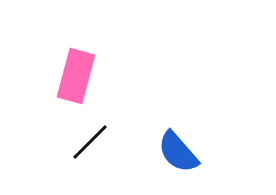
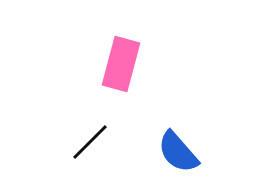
pink rectangle: moved 45 px right, 12 px up
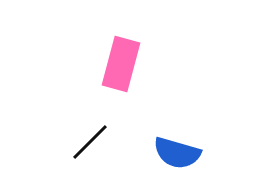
blue semicircle: moved 1 px left, 1 px down; rotated 33 degrees counterclockwise
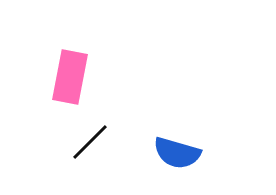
pink rectangle: moved 51 px left, 13 px down; rotated 4 degrees counterclockwise
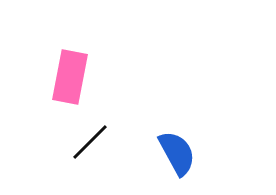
blue semicircle: rotated 135 degrees counterclockwise
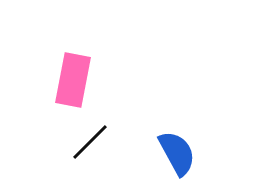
pink rectangle: moved 3 px right, 3 px down
